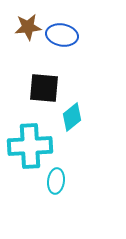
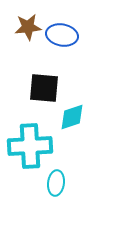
cyan diamond: rotated 20 degrees clockwise
cyan ellipse: moved 2 px down
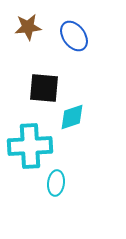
blue ellipse: moved 12 px right, 1 px down; rotated 44 degrees clockwise
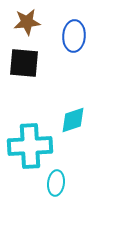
brown star: moved 1 px left, 5 px up
blue ellipse: rotated 40 degrees clockwise
black square: moved 20 px left, 25 px up
cyan diamond: moved 1 px right, 3 px down
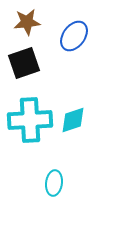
blue ellipse: rotated 32 degrees clockwise
black square: rotated 24 degrees counterclockwise
cyan cross: moved 26 px up
cyan ellipse: moved 2 px left
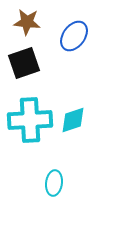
brown star: rotated 12 degrees clockwise
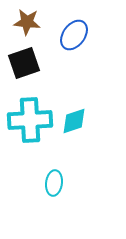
blue ellipse: moved 1 px up
cyan diamond: moved 1 px right, 1 px down
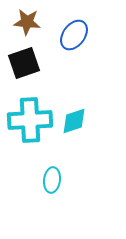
cyan ellipse: moved 2 px left, 3 px up
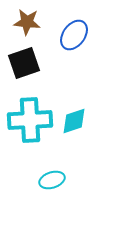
cyan ellipse: rotated 65 degrees clockwise
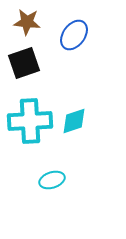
cyan cross: moved 1 px down
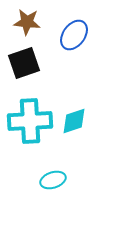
cyan ellipse: moved 1 px right
